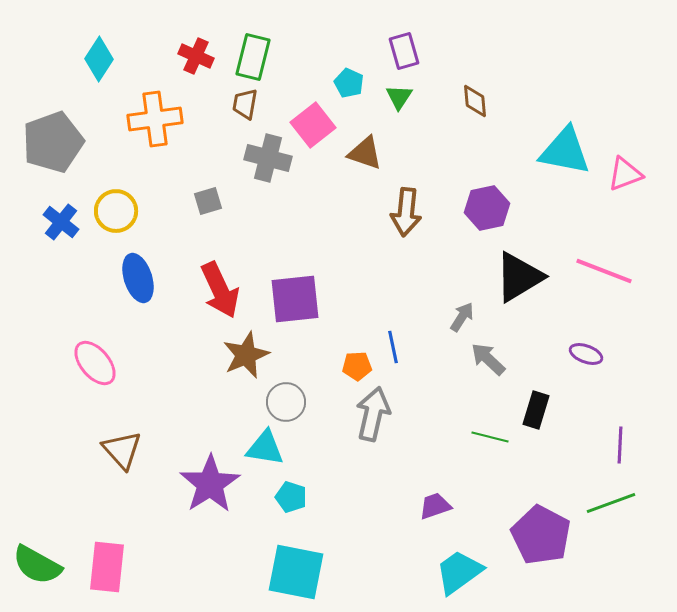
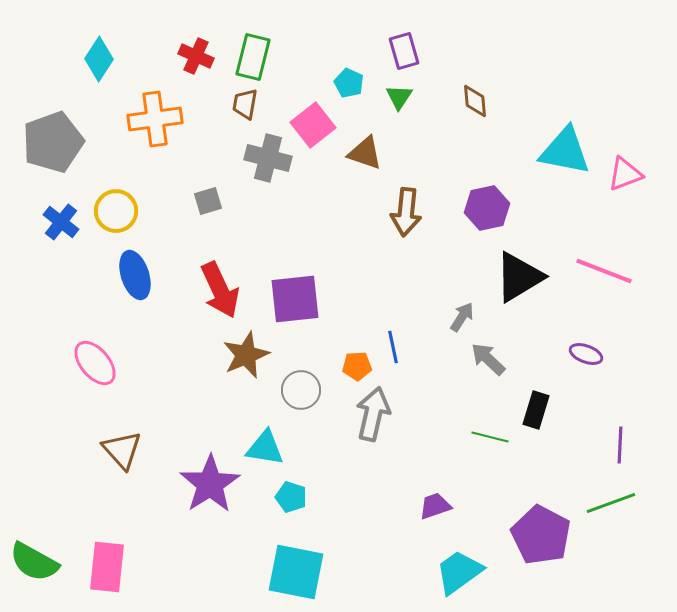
blue ellipse at (138, 278): moved 3 px left, 3 px up
gray circle at (286, 402): moved 15 px right, 12 px up
green semicircle at (37, 565): moved 3 px left, 3 px up
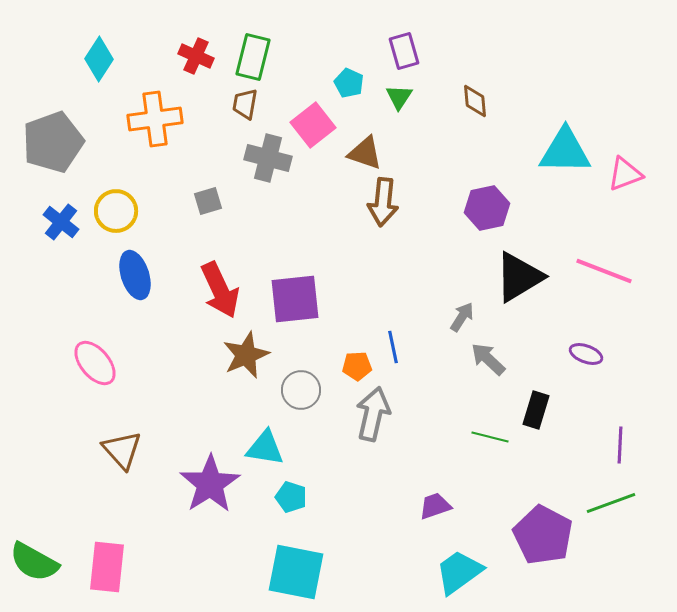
cyan triangle at (565, 151): rotated 10 degrees counterclockwise
brown arrow at (406, 212): moved 23 px left, 10 px up
purple pentagon at (541, 535): moved 2 px right
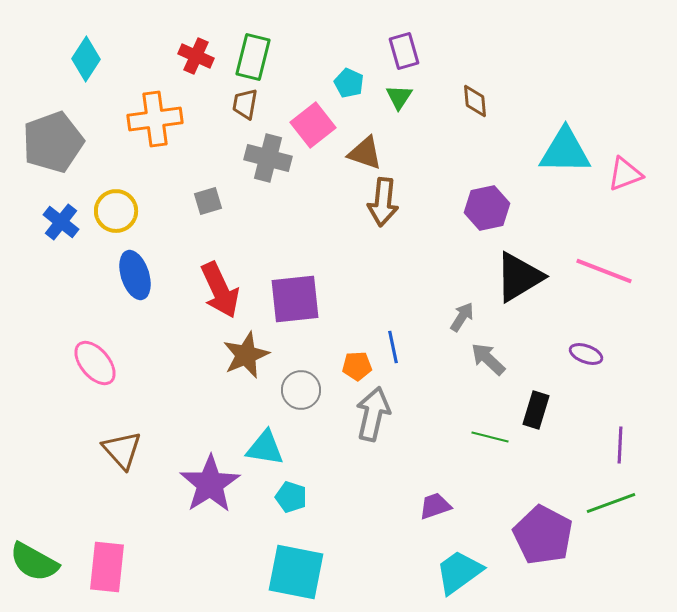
cyan diamond at (99, 59): moved 13 px left
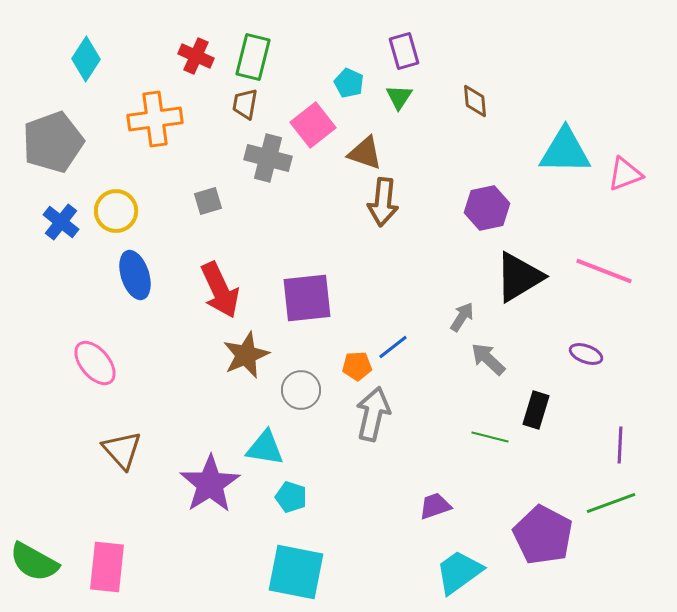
purple square at (295, 299): moved 12 px right, 1 px up
blue line at (393, 347): rotated 64 degrees clockwise
